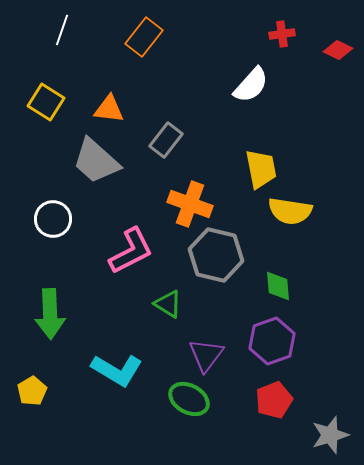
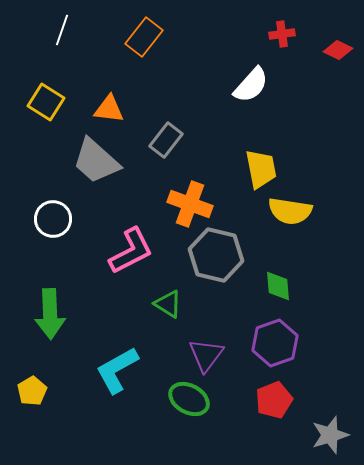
purple hexagon: moved 3 px right, 2 px down
cyan L-shape: rotated 120 degrees clockwise
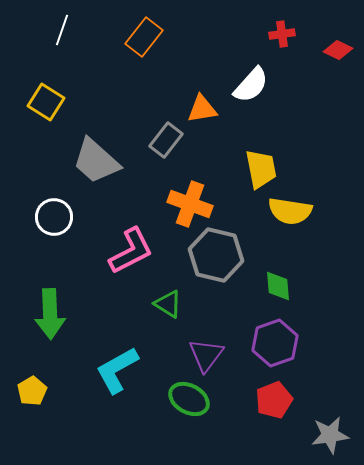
orange triangle: moved 93 px right; rotated 16 degrees counterclockwise
white circle: moved 1 px right, 2 px up
gray star: rotated 9 degrees clockwise
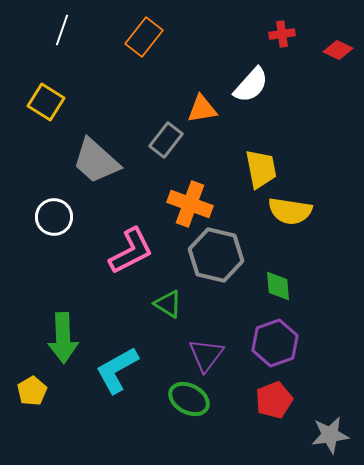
green arrow: moved 13 px right, 24 px down
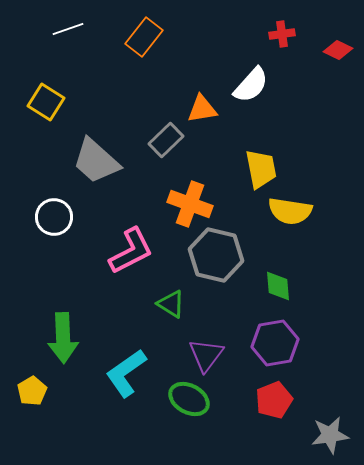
white line: moved 6 px right, 1 px up; rotated 52 degrees clockwise
gray rectangle: rotated 8 degrees clockwise
green triangle: moved 3 px right
purple hexagon: rotated 9 degrees clockwise
cyan L-shape: moved 9 px right, 3 px down; rotated 6 degrees counterclockwise
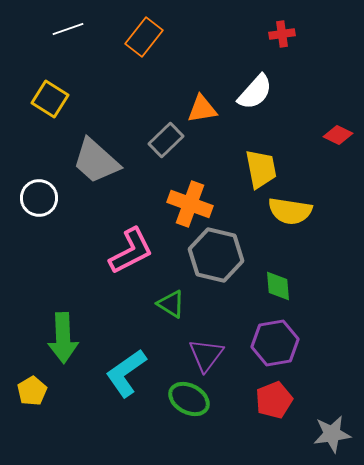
red diamond: moved 85 px down
white semicircle: moved 4 px right, 7 px down
yellow square: moved 4 px right, 3 px up
white circle: moved 15 px left, 19 px up
gray star: moved 2 px right, 1 px up
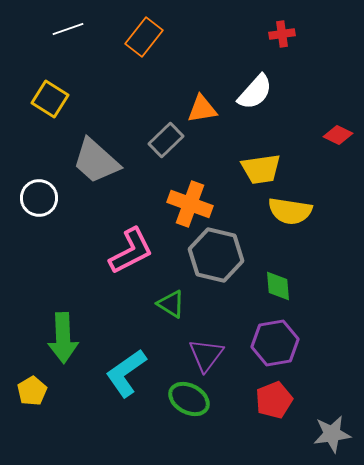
yellow trapezoid: rotated 93 degrees clockwise
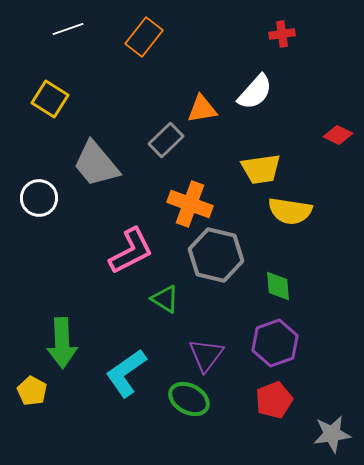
gray trapezoid: moved 3 px down; rotated 8 degrees clockwise
green triangle: moved 6 px left, 5 px up
green arrow: moved 1 px left, 5 px down
purple hexagon: rotated 9 degrees counterclockwise
yellow pentagon: rotated 12 degrees counterclockwise
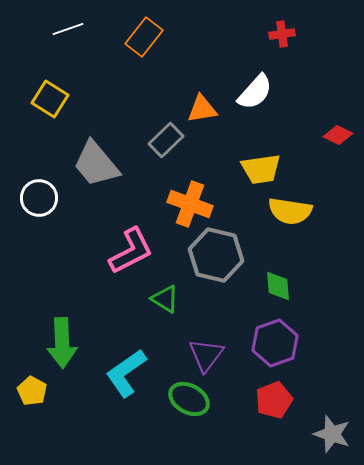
gray star: rotated 27 degrees clockwise
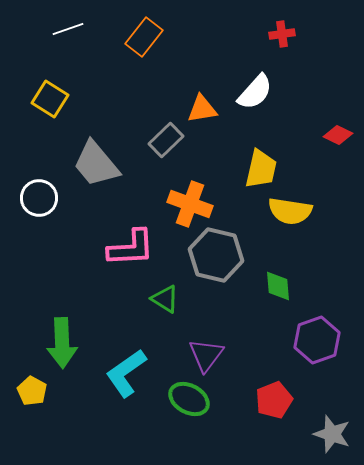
yellow trapezoid: rotated 69 degrees counterclockwise
pink L-shape: moved 3 px up; rotated 24 degrees clockwise
purple hexagon: moved 42 px right, 3 px up
